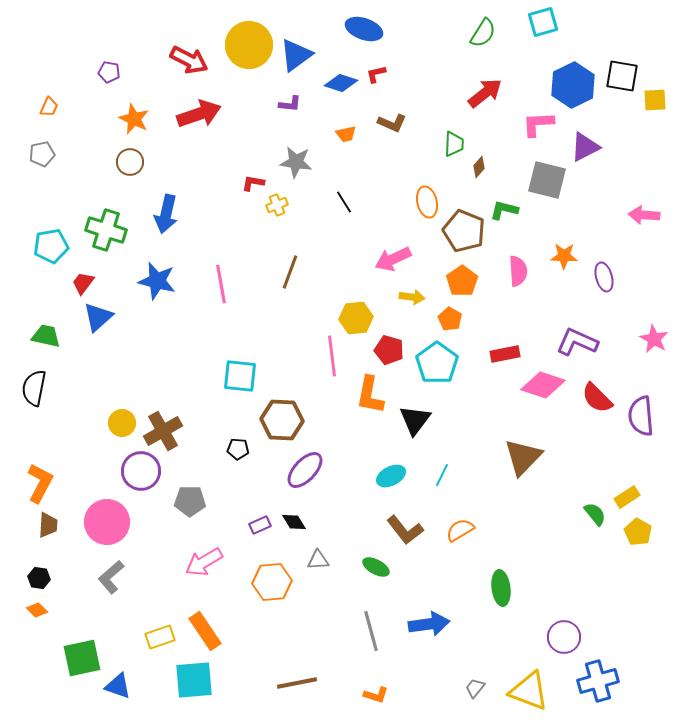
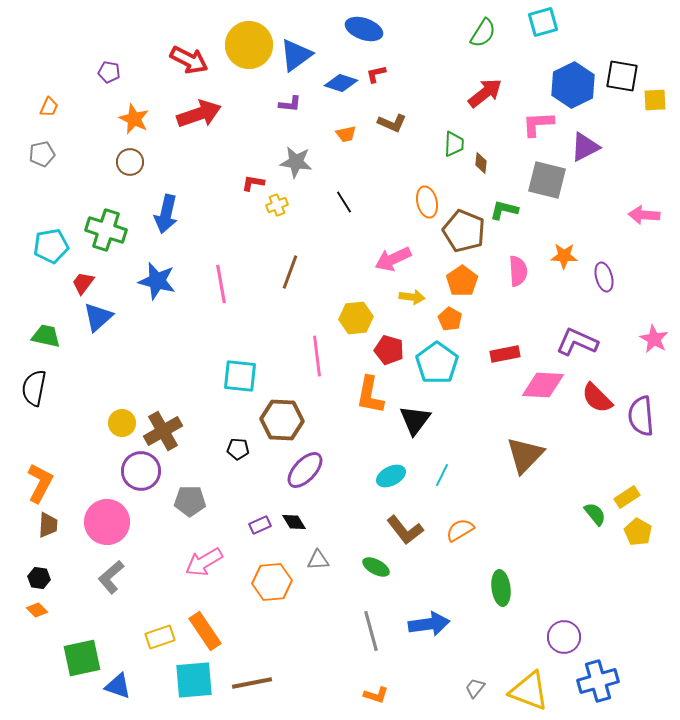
brown diamond at (479, 167): moved 2 px right, 4 px up; rotated 35 degrees counterclockwise
pink line at (332, 356): moved 15 px left
pink diamond at (543, 385): rotated 15 degrees counterclockwise
brown triangle at (523, 457): moved 2 px right, 2 px up
brown line at (297, 683): moved 45 px left
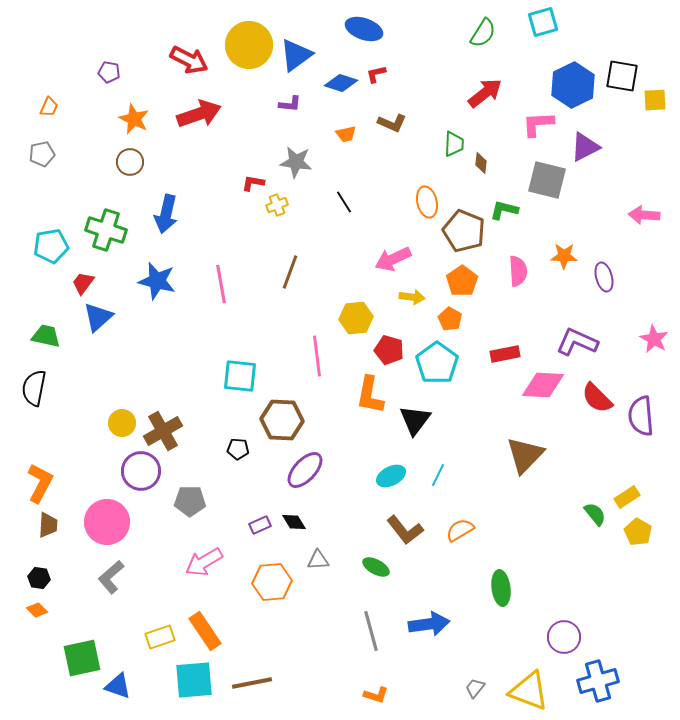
cyan line at (442, 475): moved 4 px left
